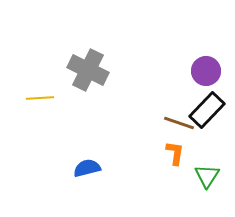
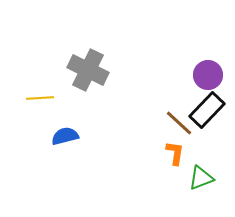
purple circle: moved 2 px right, 4 px down
brown line: rotated 24 degrees clockwise
blue semicircle: moved 22 px left, 32 px up
green triangle: moved 6 px left, 2 px down; rotated 36 degrees clockwise
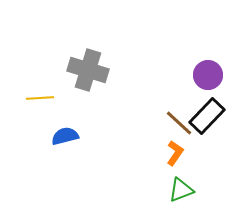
gray cross: rotated 9 degrees counterclockwise
black rectangle: moved 6 px down
orange L-shape: rotated 25 degrees clockwise
green triangle: moved 20 px left, 12 px down
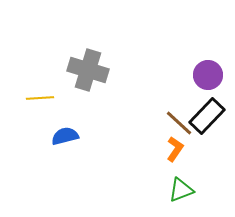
orange L-shape: moved 4 px up
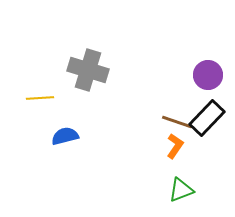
black rectangle: moved 2 px down
brown line: moved 2 px left, 1 px up; rotated 24 degrees counterclockwise
orange L-shape: moved 3 px up
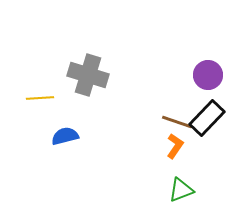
gray cross: moved 5 px down
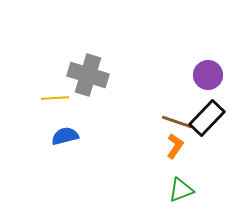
yellow line: moved 15 px right
